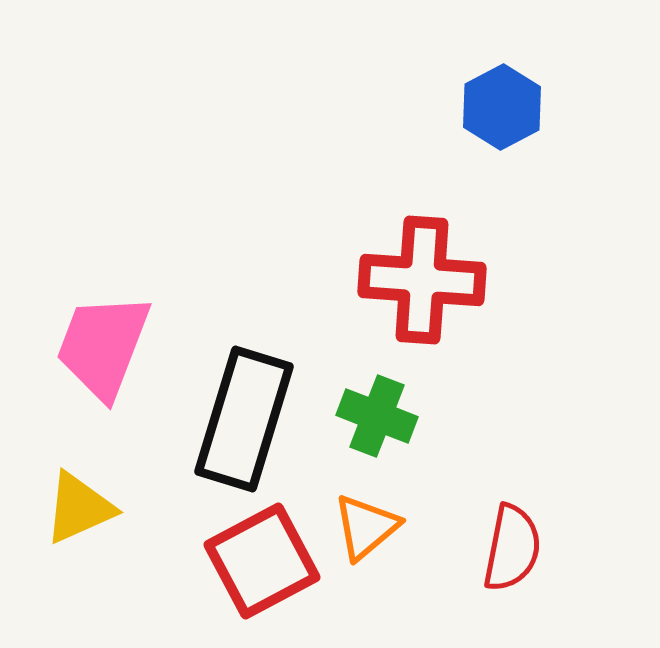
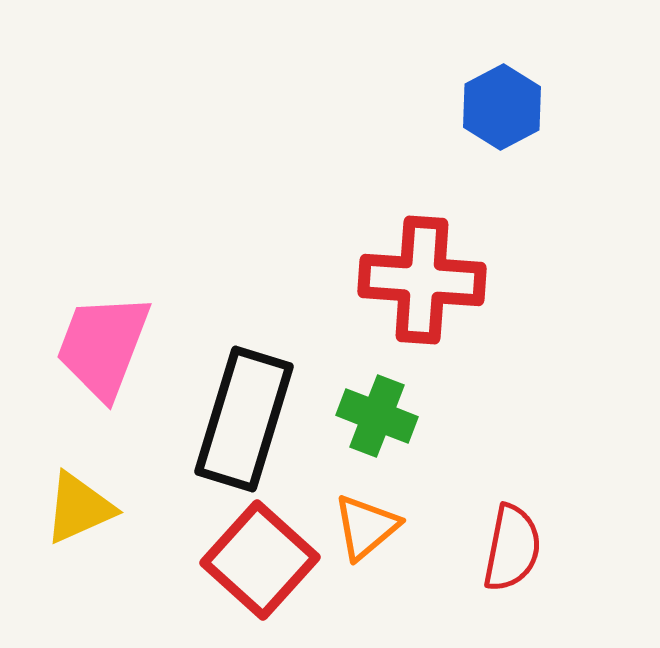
red square: moved 2 px left, 1 px up; rotated 20 degrees counterclockwise
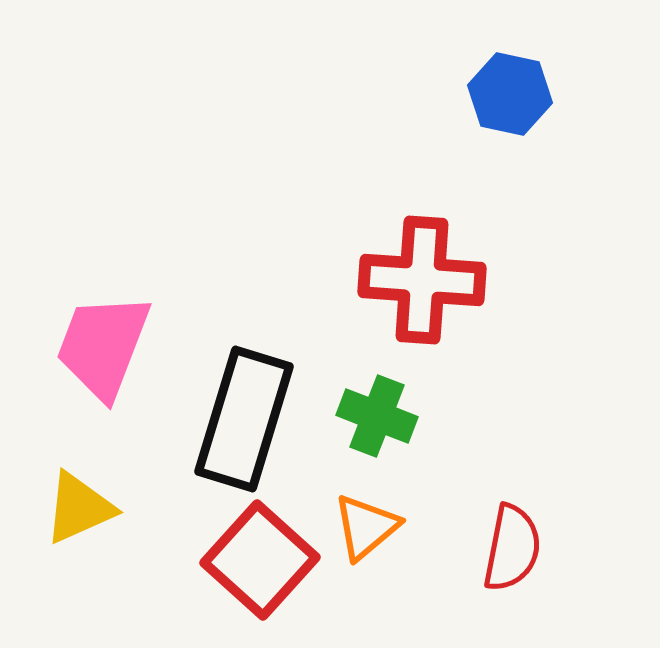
blue hexagon: moved 8 px right, 13 px up; rotated 20 degrees counterclockwise
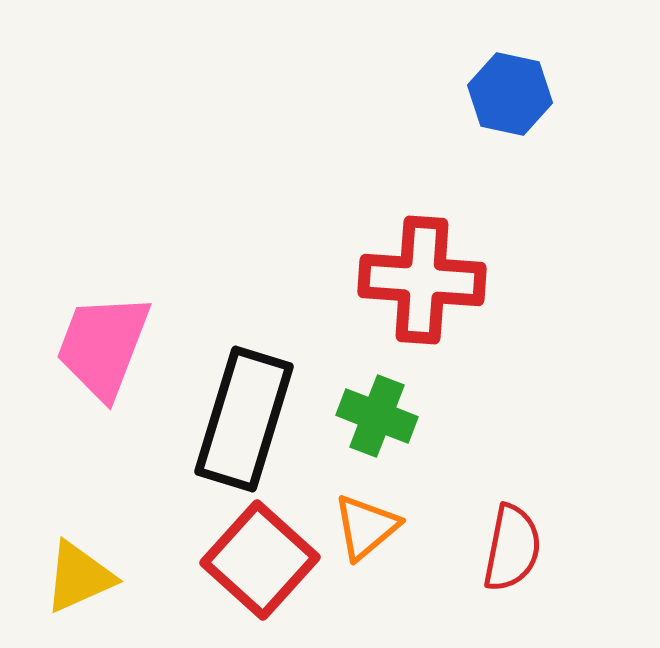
yellow triangle: moved 69 px down
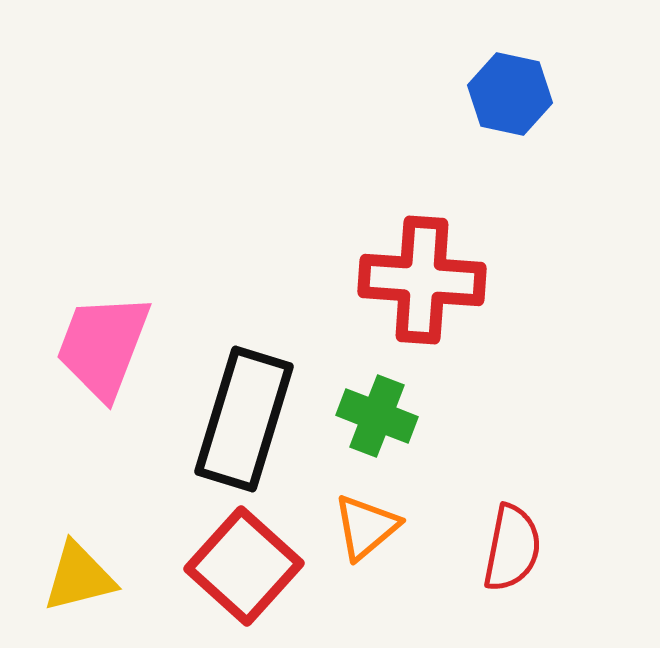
red square: moved 16 px left, 6 px down
yellow triangle: rotated 10 degrees clockwise
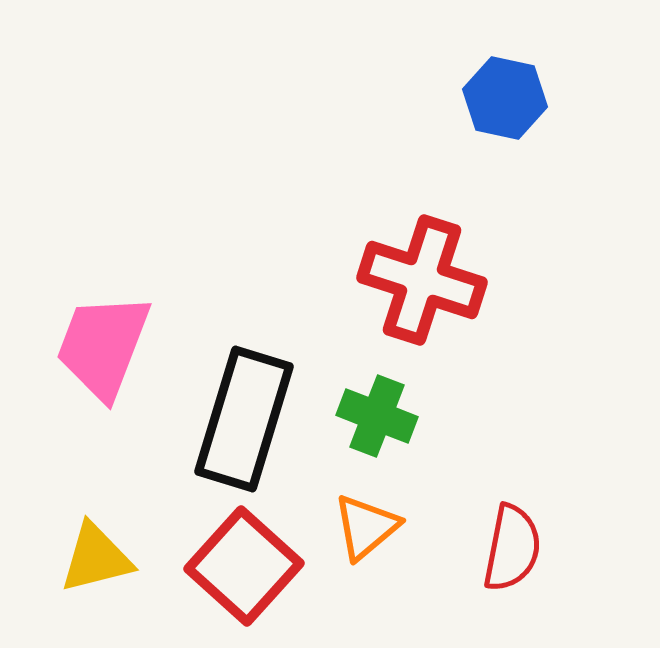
blue hexagon: moved 5 px left, 4 px down
red cross: rotated 14 degrees clockwise
yellow triangle: moved 17 px right, 19 px up
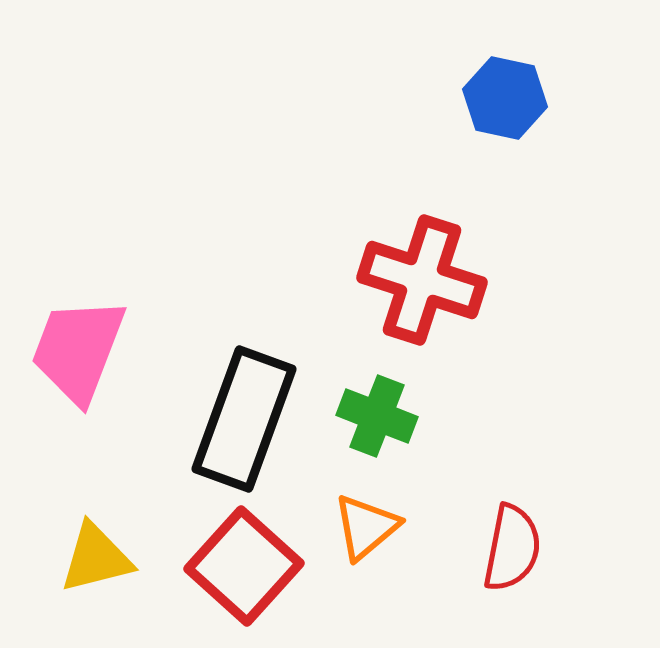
pink trapezoid: moved 25 px left, 4 px down
black rectangle: rotated 3 degrees clockwise
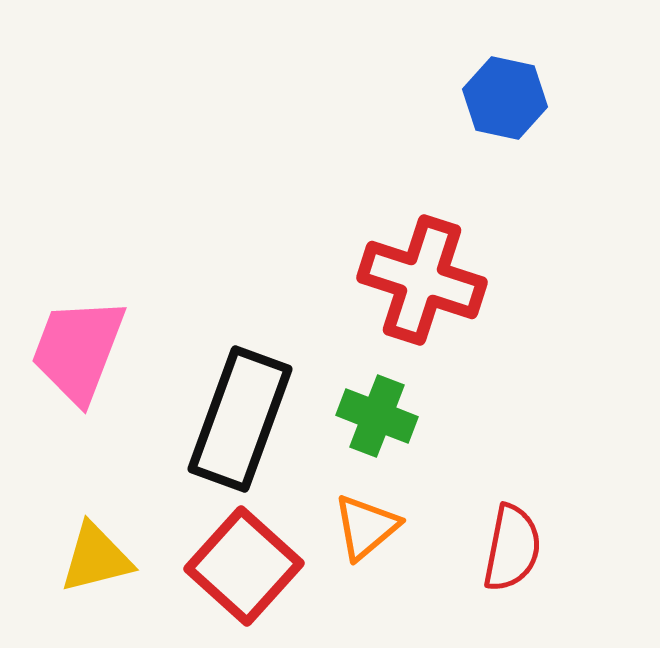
black rectangle: moved 4 px left
